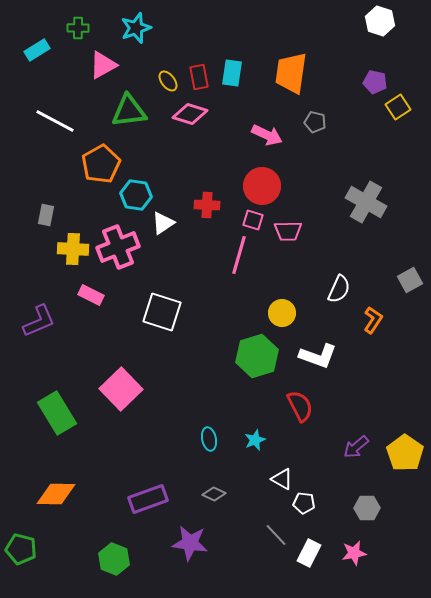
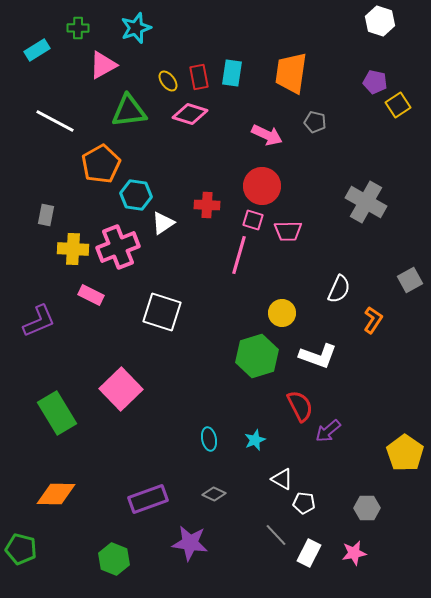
yellow square at (398, 107): moved 2 px up
purple arrow at (356, 447): moved 28 px left, 16 px up
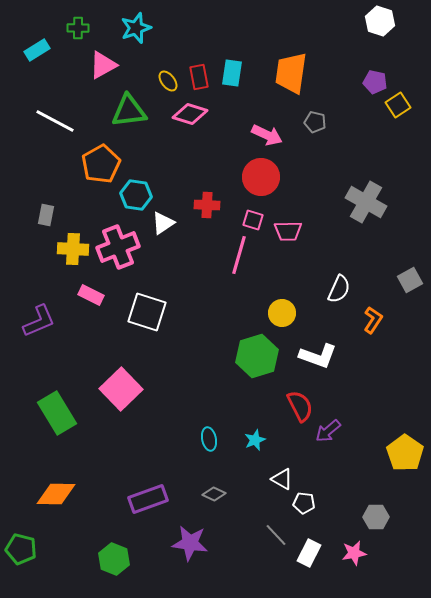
red circle at (262, 186): moved 1 px left, 9 px up
white square at (162, 312): moved 15 px left
gray hexagon at (367, 508): moved 9 px right, 9 px down
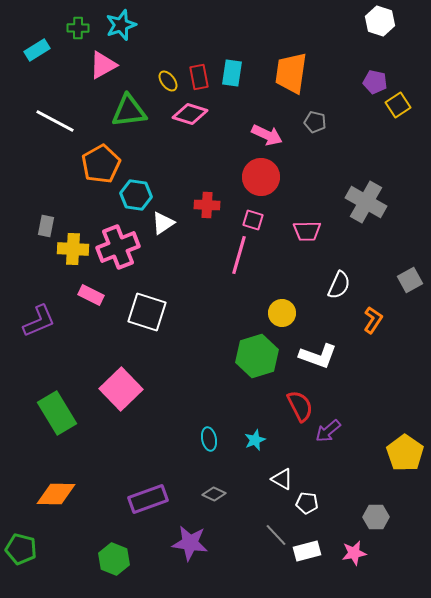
cyan star at (136, 28): moved 15 px left, 3 px up
gray rectangle at (46, 215): moved 11 px down
pink trapezoid at (288, 231): moved 19 px right
white semicircle at (339, 289): moved 4 px up
white pentagon at (304, 503): moved 3 px right
white rectangle at (309, 553): moved 2 px left, 2 px up; rotated 48 degrees clockwise
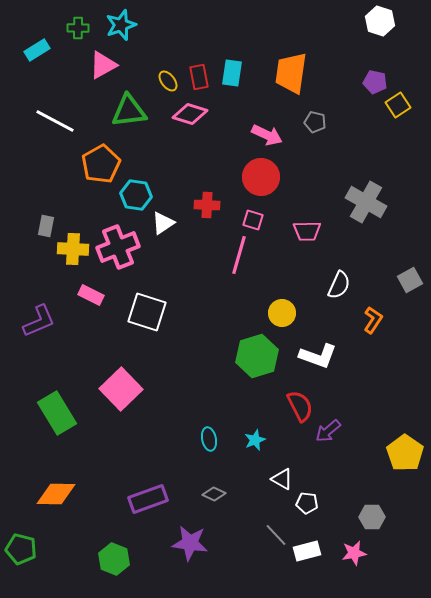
gray hexagon at (376, 517): moved 4 px left
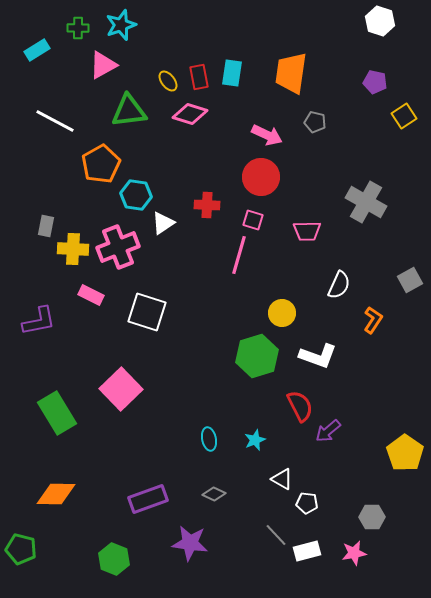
yellow square at (398, 105): moved 6 px right, 11 px down
purple L-shape at (39, 321): rotated 12 degrees clockwise
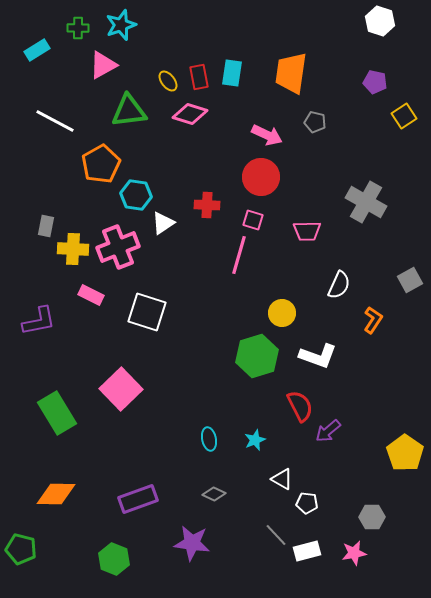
purple rectangle at (148, 499): moved 10 px left
purple star at (190, 543): moved 2 px right
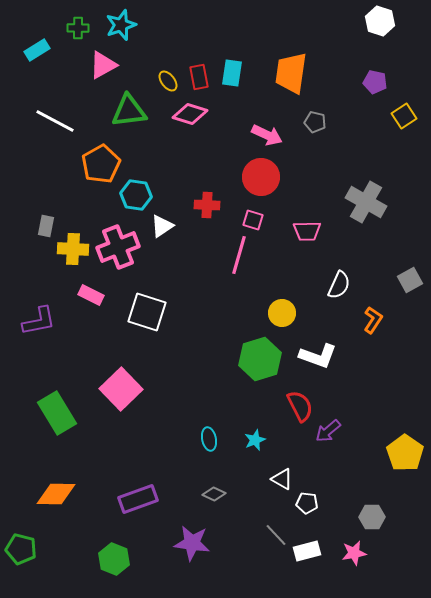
white triangle at (163, 223): moved 1 px left, 3 px down
green hexagon at (257, 356): moved 3 px right, 3 px down
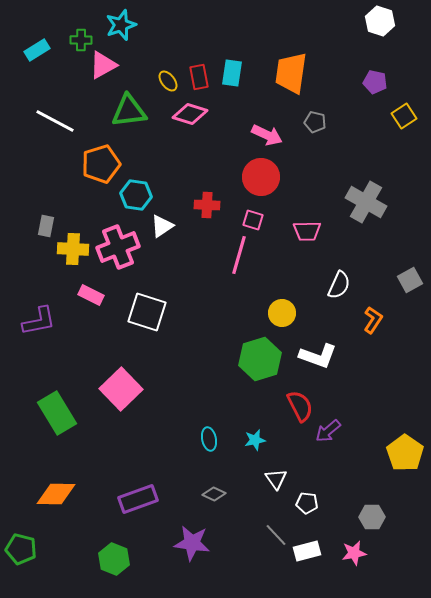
green cross at (78, 28): moved 3 px right, 12 px down
orange pentagon at (101, 164): rotated 12 degrees clockwise
cyan star at (255, 440): rotated 10 degrees clockwise
white triangle at (282, 479): moved 6 px left; rotated 25 degrees clockwise
